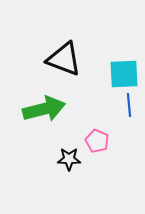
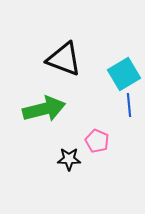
cyan square: rotated 28 degrees counterclockwise
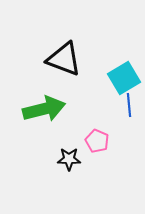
cyan square: moved 4 px down
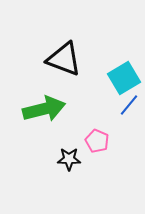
blue line: rotated 45 degrees clockwise
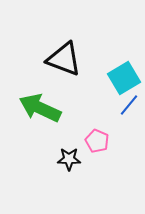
green arrow: moved 4 px left, 1 px up; rotated 141 degrees counterclockwise
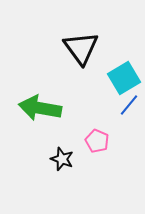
black triangle: moved 17 px right, 11 px up; rotated 33 degrees clockwise
green arrow: rotated 15 degrees counterclockwise
black star: moved 7 px left; rotated 20 degrees clockwise
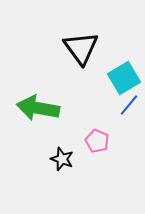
green arrow: moved 2 px left
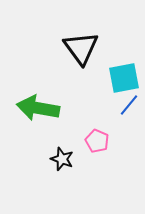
cyan square: rotated 20 degrees clockwise
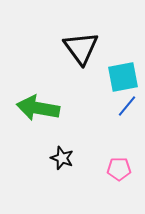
cyan square: moved 1 px left, 1 px up
blue line: moved 2 px left, 1 px down
pink pentagon: moved 22 px right, 28 px down; rotated 25 degrees counterclockwise
black star: moved 1 px up
